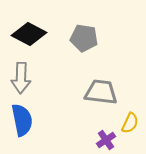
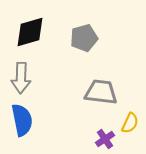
black diamond: moved 1 px right, 2 px up; rotated 44 degrees counterclockwise
gray pentagon: rotated 24 degrees counterclockwise
purple cross: moved 1 px left, 1 px up
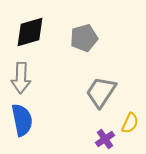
gray trapezoid: rotated 64 degrees counterclockwise
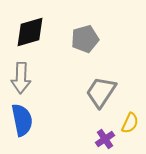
gray pentagon: moved 1 px right, 1 px down
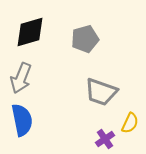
gray arrow: rotated 20 degrees clockwise
gray trapezoid: rotated 104 degrees counterclockwise
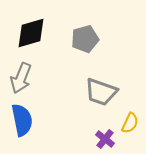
black diamond: moved 1 px right, 1 px down
purple cross: rotated 18 degrees counterclockwise
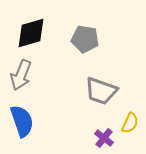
gray pentagon: rotated 24 degrees clockwise
gray arrow: moved 3 px up
gray trapezoid: moved 1 px up
blue semicircle: moved 1 px down; rotated 8 degrees counterclockwise
purple cross: moved 1 px left, 1 px up
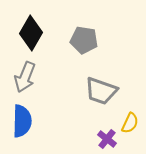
black diamond: rotated 44 degrees counterclockwise
gray pentagon: moved 1 px left, 1 px down
gray arrow: moved 4 px right, 2 px down
blue semicircle: rotated 20 degrees clockwise
purple cross: moved 3 px right, 1 px down
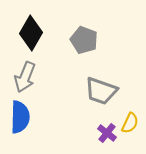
gray pentagon: rotated 12 degrees clockwise
blue semicircle: moved 2 px left, 4 px up
purple cross: moved 6 px up
